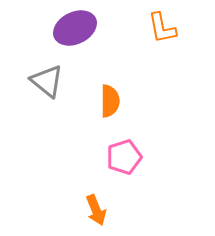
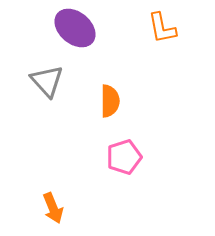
purple ellipse: rotated 66 degrees clockwise
gray triangle: rotated 9 degrees clockwise
orange arrow: moved 43 px left, 2 px up
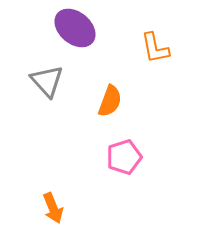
orange L-shape: moved 7 px left, 20 px down
orange semicircle: rotated 20 degrees clockwise
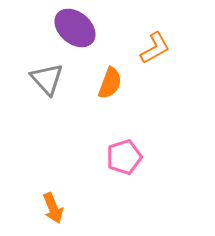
orange L-shape: rotated 108 degrees counterclockwise
gray triangle: moved 2 px up
orange semicircle: moved 18 px up
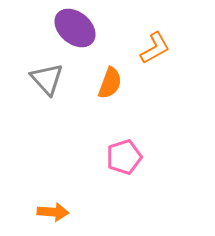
orange arrow: moved 4 px down; rotated 64 degrees counterclockwise
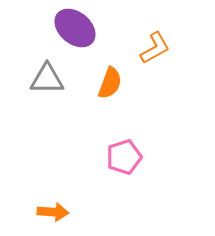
gray triangle: rotated 48 degrees counterclockwise
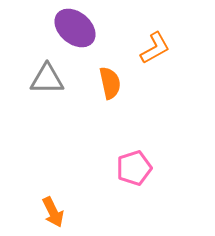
orange semicircle: rotated 32 degrees counterclockwise
pink pentagon: moved 10 px right, 11 px down
orange arrow: rotated 60 degrees clockwise
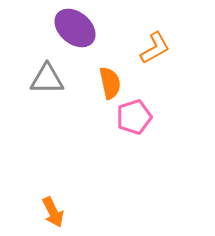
pink pentagon: moved 51 px up
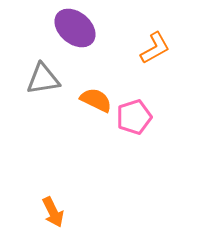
gray triangle: moved 4 px left; rotated 9 degrees counterclockwise
orange semicircle: moved 14 px left, 17 px down; rotated 52 degrees counterclockwise
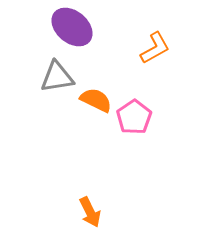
purple ellipse: moved 3 px left, 1 px up
gray triangle: moved 14 px right, 2 px up
pink pentagon: rotated 16 degrees counterclockwise
orange arrow: moved 37 px right
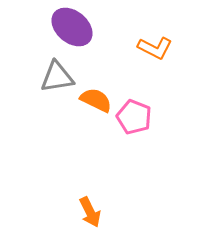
orange L-shape: rotated 56 degrees clockwise
pink pentagon: rotated 16 degrees counterclockwise
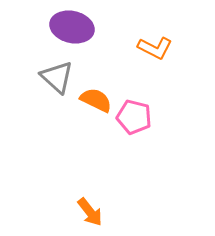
purple ellipse: rotated 27 degrees counterclockwise
gray triangle: rotated 51 degrees clockwise
pink pentagon: rotated 8 degrees counterclockwise
orange arrow: rotated 12 degrees counterclockwise
